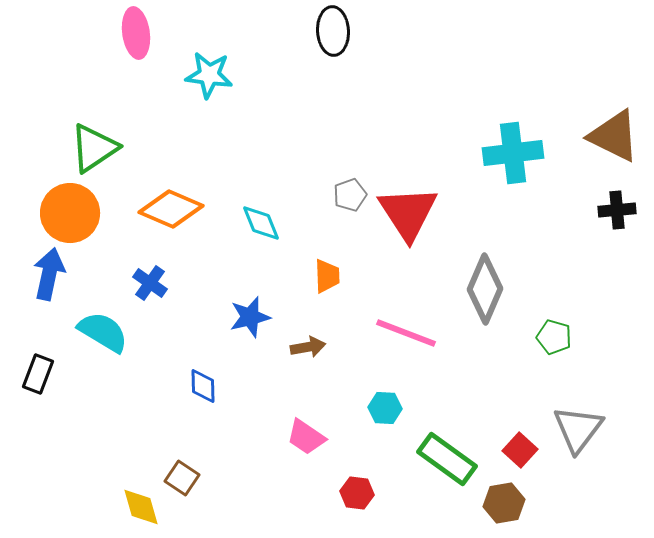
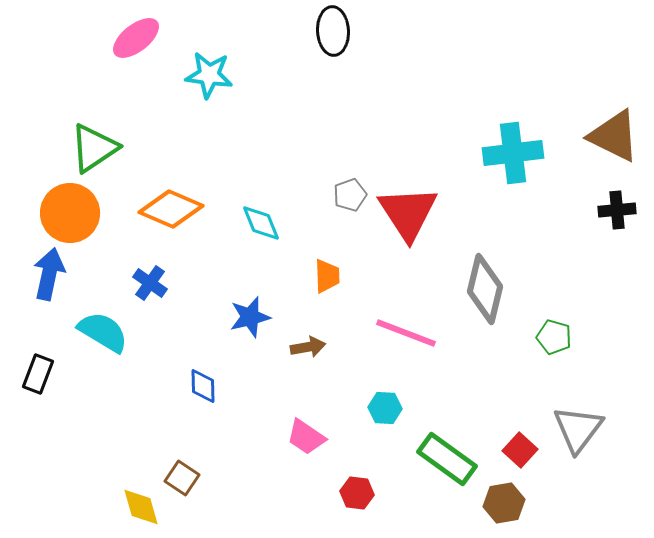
pink ellipse: moved 5 px down; rotated 60 degrees clockwise
gray diamond: rotated 10 degrees counterclockwise
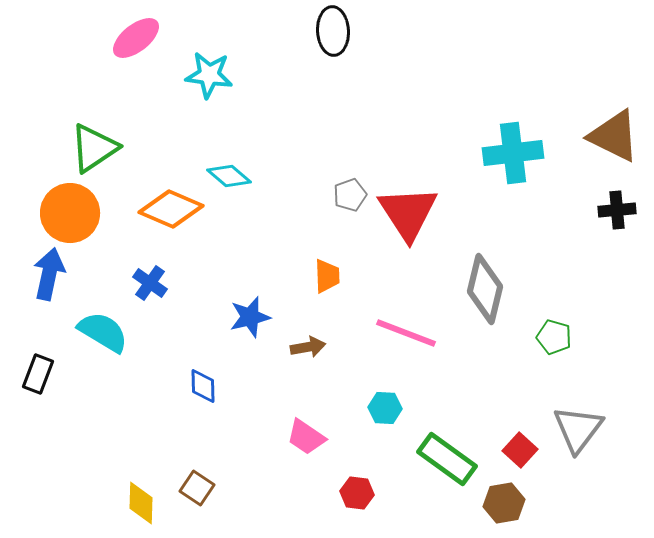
cyan diamond: moved 32 px left, 47 px up; rotated 27 degrees counterclockwise
brown square: moved 15 px right, 10 px down
yellow diamond: moved 4 px up; rotated 18 degrees clockwise
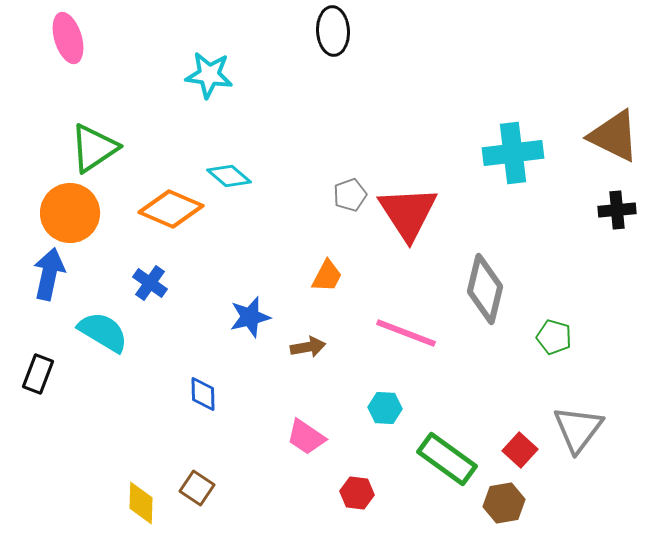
pink ellipse: moved 68 px left; rotated 69 degrees counterclockwise
orange trapezoid: rotated 30 degrees clockwise
blue diamond: moved 8 px down
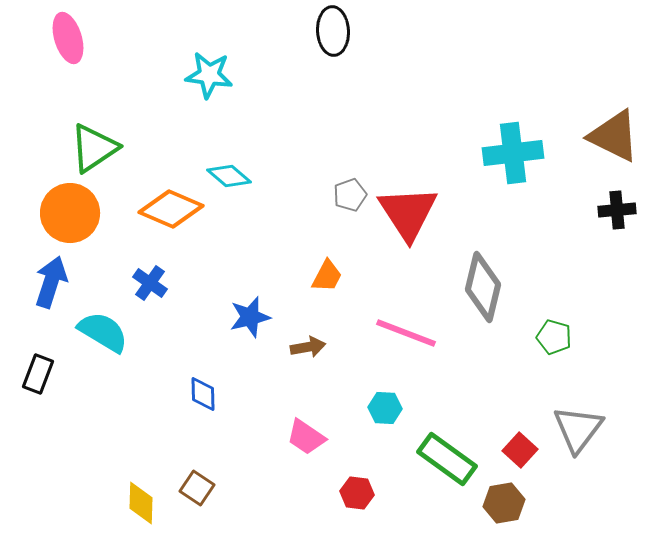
blue arrow: moved 2 px right, 8 px down; rotated 6 degrees clockwise
gray diamond: moved 2 px left, 2 px up
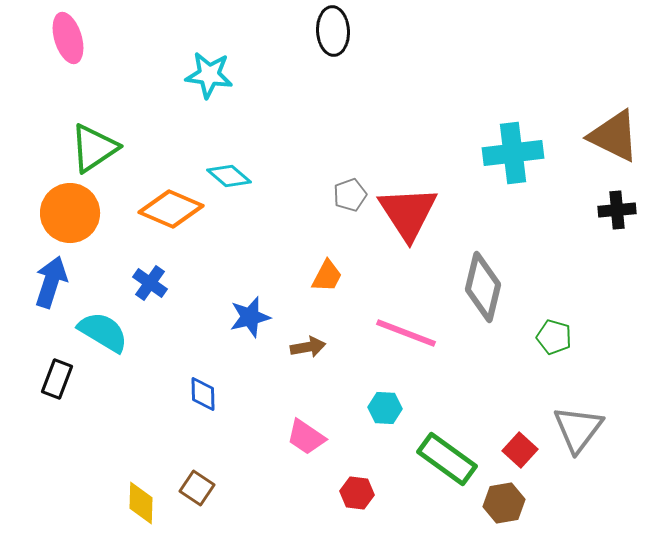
black rectangle: moved 19 px right, 5 px down
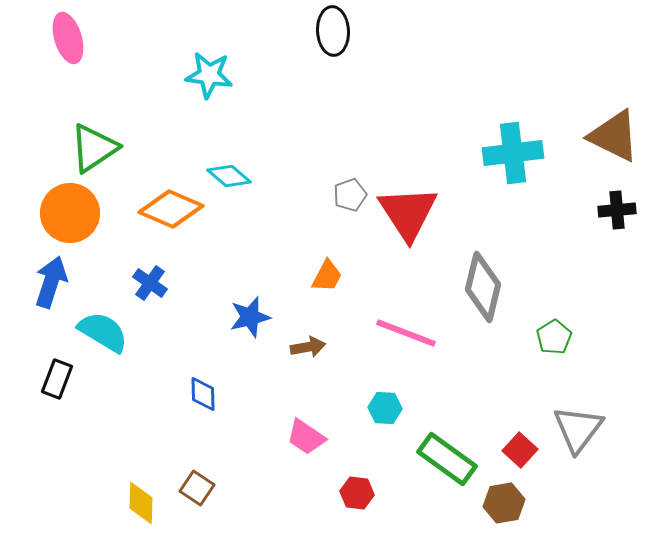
green pentagon: rotated 24 degrees clockwise
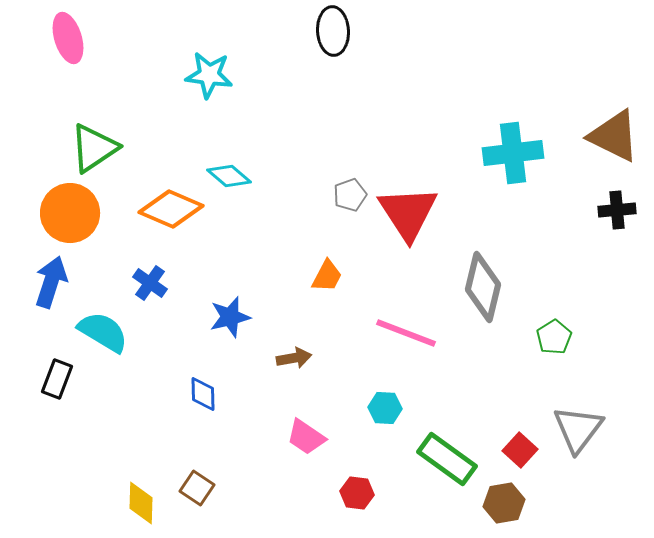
blue star: moved 20 px left
brown arrow: moved 14 px left, 11 px down
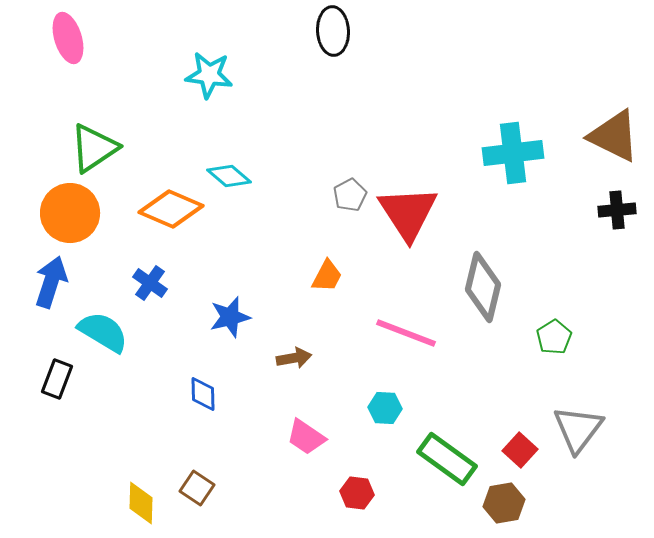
gray pentagon: rotated 8 degrees counterclockwise
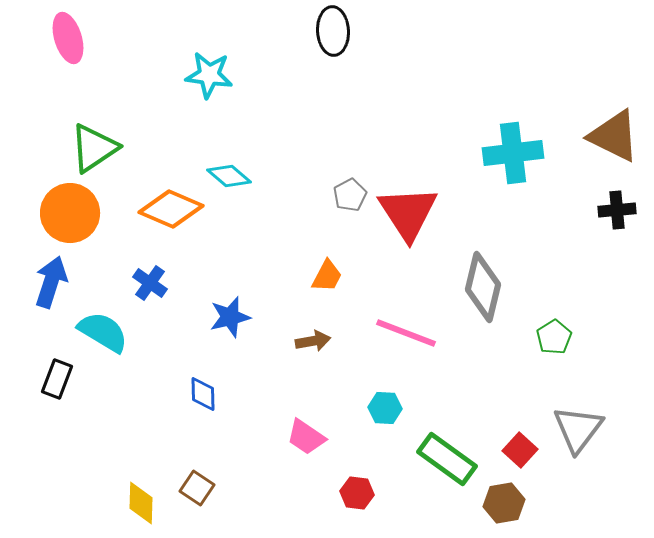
brown arrow: moved 19 px right, 17 px up
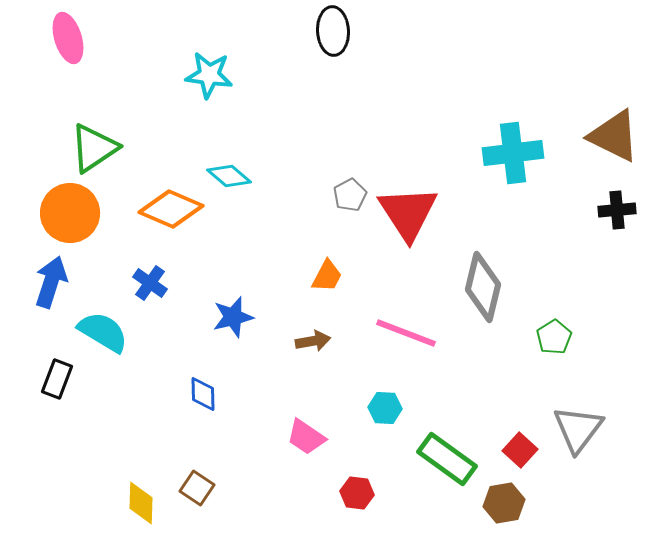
blue star: moved 3 px right
